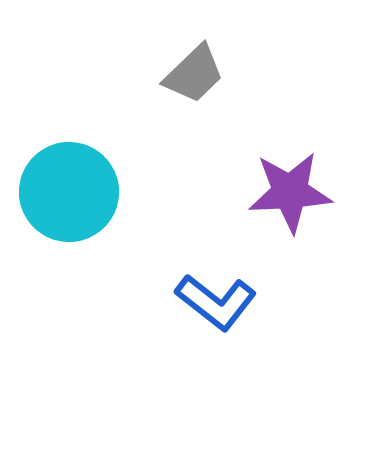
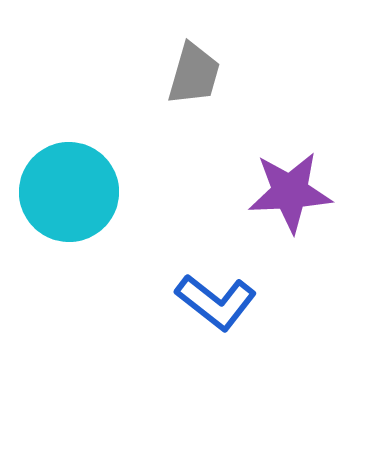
gray trapezoid: rotated 30 degrees counterclockwise
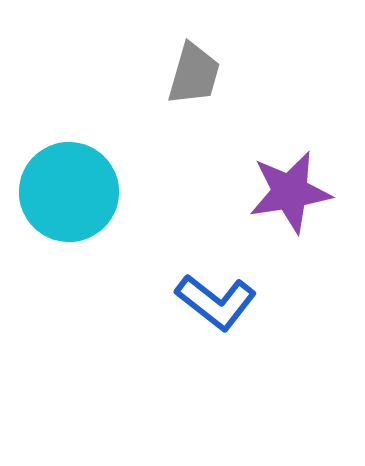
purple star: rotated 6 degrees counterclockwise
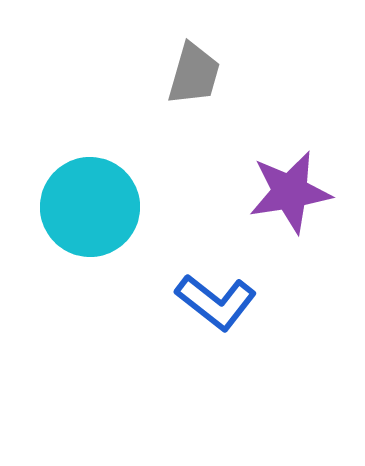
cyan circle: moved 21 px right, 15 px down
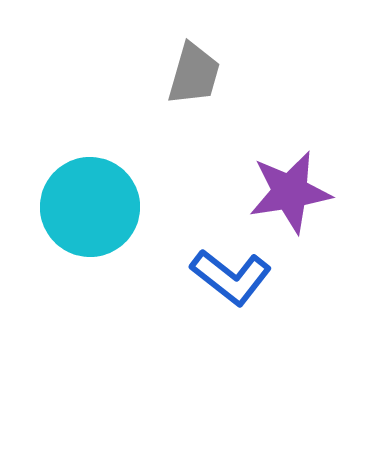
blue L-shape: moved 15 px right, 25 px up
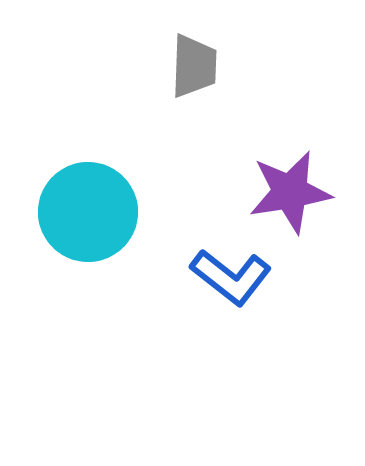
gray trapezoid: moved 8 px up; rotated 14 degrees counterclockwise
cyan circle: moved 2 px left, 5 px down
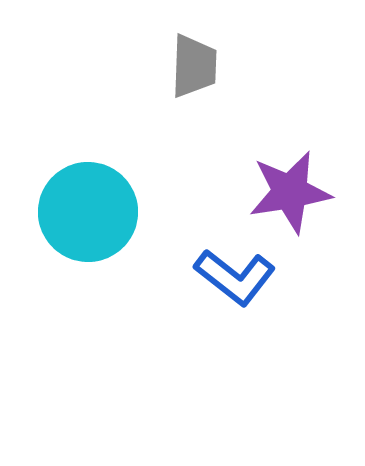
blue L-shape: moved 4 px right
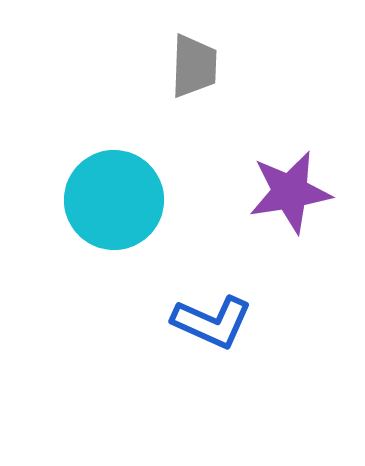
cyan circle: moved 26 px right, 12 px up
blue L-shape: moved 23 px left, 45 px down; rotated 14 degrees counterclockwise
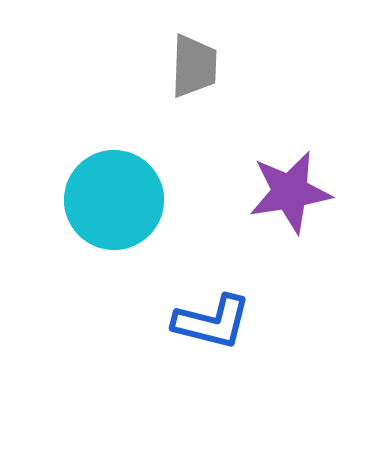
blue L-shape: rotated 10 degrees counterclockwise
